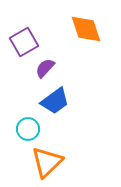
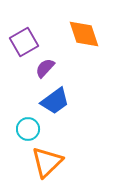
orange diamond: moved 2 px left, 5 px down
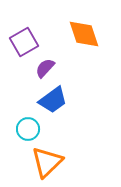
blue trapezoid: moved 2 px left, 1 px up
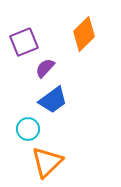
orange diamond: rotated 64 degrees clockwise
purple square: rotated 8 degrees clockwise
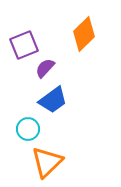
purple square: moved 3 px down
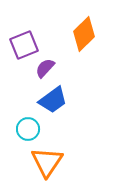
orange triangle: rotated 12 degrees counterclockwise
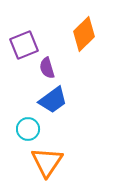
purple semicircle: moved 2 px right; rotated 60 degrees counterclockwise
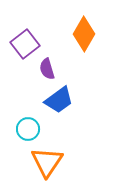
orange diamond: rotated 16 degrees counterclockwise
purple square: moved 1 px right, 1 px up; rotated 16 degrees counterclockwise
purple semicircle: moved 1 px down
blue trapezoid: moved 6 px right
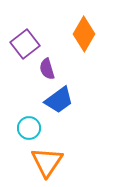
cyan circle: moved 1 px right, 1 px up
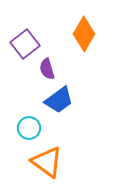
orange triangle: rotated 28 degrees counterclockwise
